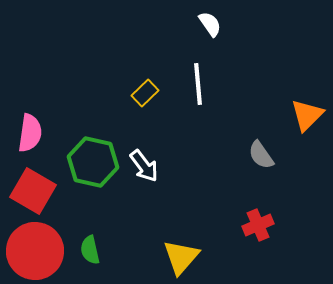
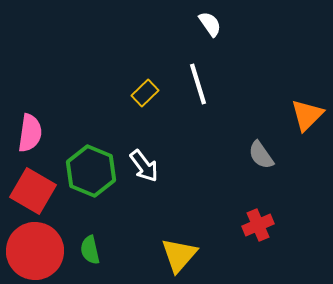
white line: rotated 12 degrees counterclockwise
green hexagon: moved 2 px left, 9 px down; rotated 9 degrees clockwise
yellow triangle: moved 2 px left, 2 px up
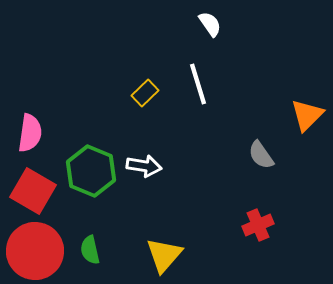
white arrow: rotated 44 degrees counterclockwise
yellow triangle: moved 15 px left
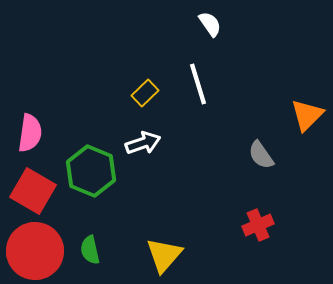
white arrow: moved 1 px left, 23 px up; rotated 28 degrees counterclockwise
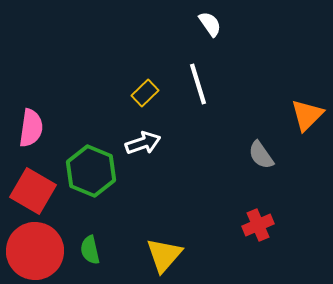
pink semicircle: moved 1 px right, 5 px up
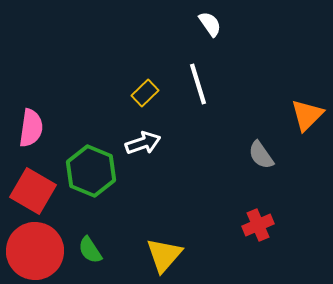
green semicircle: rotated 20 degrees counterclockwise
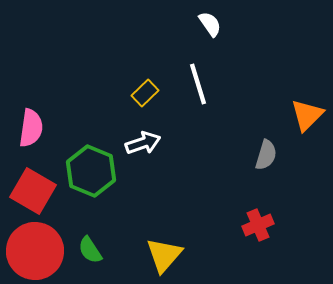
gray semicircle: moved 5 px right; rotated 128 degrees counterclockwise
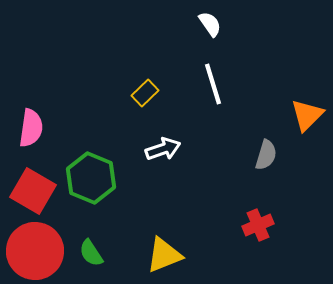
white line: moved 15 px right
white arrow: moved 20 px right, 6 px down
green hexagon: moved 7 px down
green semicircle: moved 1 px right, 3 px down
yellow triangle: rotated 27 degrees clockwise
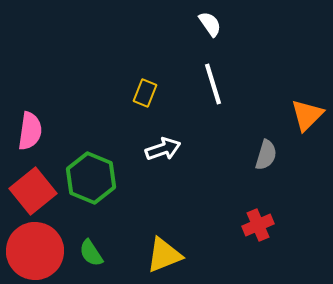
yellow rectangle: rotated 24 degrees counterclockwise
pink semicircle: moved 1 px left, 3 px down
red square: rotated 21 degrees clockwise
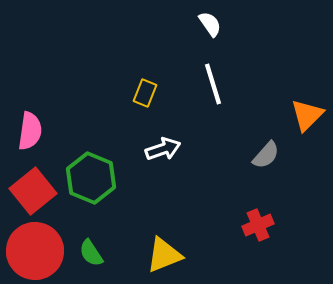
gray semicircle: rotated 24 degrees clockwise
